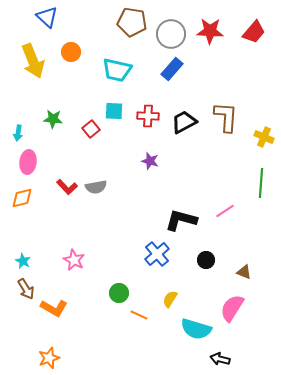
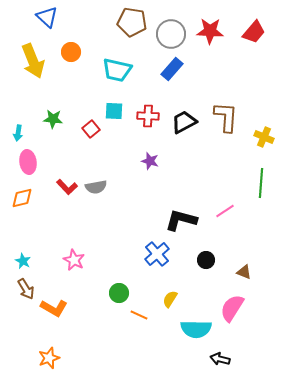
pink ellipse: rotated 15 degrees counterclockwise
cyan semicircle: rotated 16 degrees counterclockwise
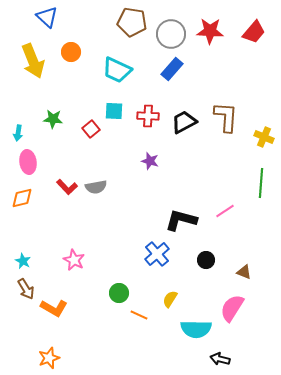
cyan trapezoid: rotated 12 degrees clockwise
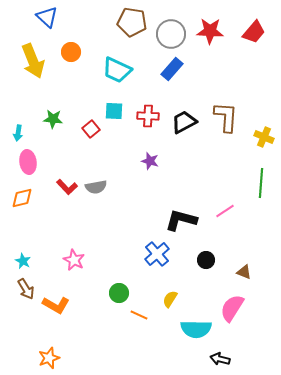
orange L-shape: moved 2 px right, 3 px up
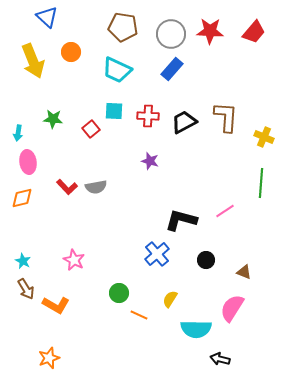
brown pentagon: moved 9 px left, 5 px down
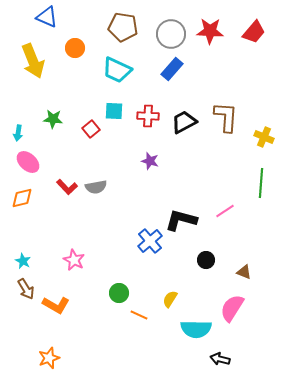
blue triangle: rotated 20 degrees counterclockwise
orange circle: moved 4 px right, 4 px up
pink ellipse: rotated 40 degrees counterclockwise
blue cross: moved 7 px left, 13 px up
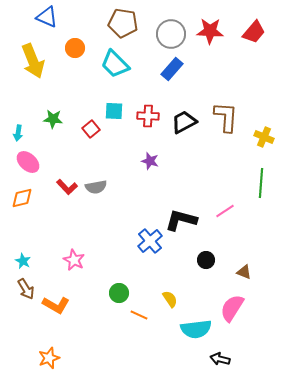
brown pentagon: moved 4 px up
cyan trapezoid: moved 2 px left, 6 px up; rotated 20 degrees clockwise
yellow semicircle: rotated 114 degrees clockwise
cyan semicircle: rotated 8 degrees counterclockwise
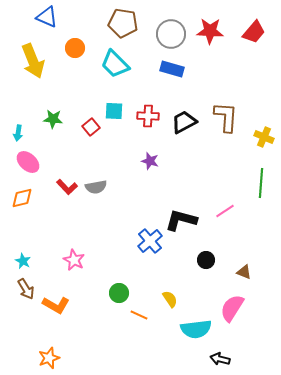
blue rectangle: rotated 65 degrees clockwise
red square: moved 2 px up
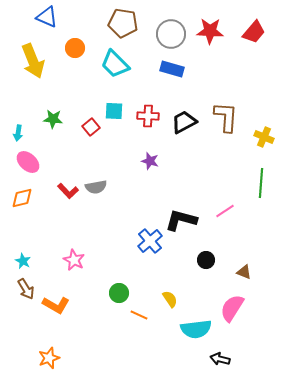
red L-shape: moved 1 px right, 4 px down
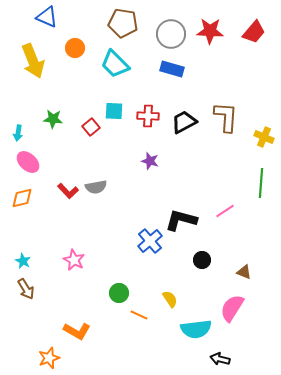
black circle: moved 4 px left
orange L-shape: moved 21 px right, 26 px down
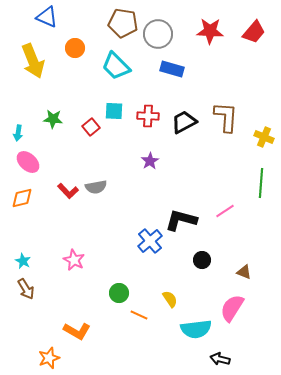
gray circle: moved 13 px left
cyan trapezoid: moved 1 px right, 2 px down
purple star: rotated 24 degrees clockwise
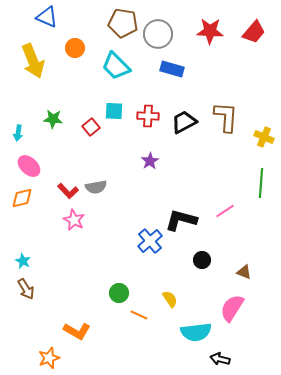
pink ellipse: moved 1 px right, 4 px down
pink star: moved 40 px up
cyan semicircle: moved 3 px down
